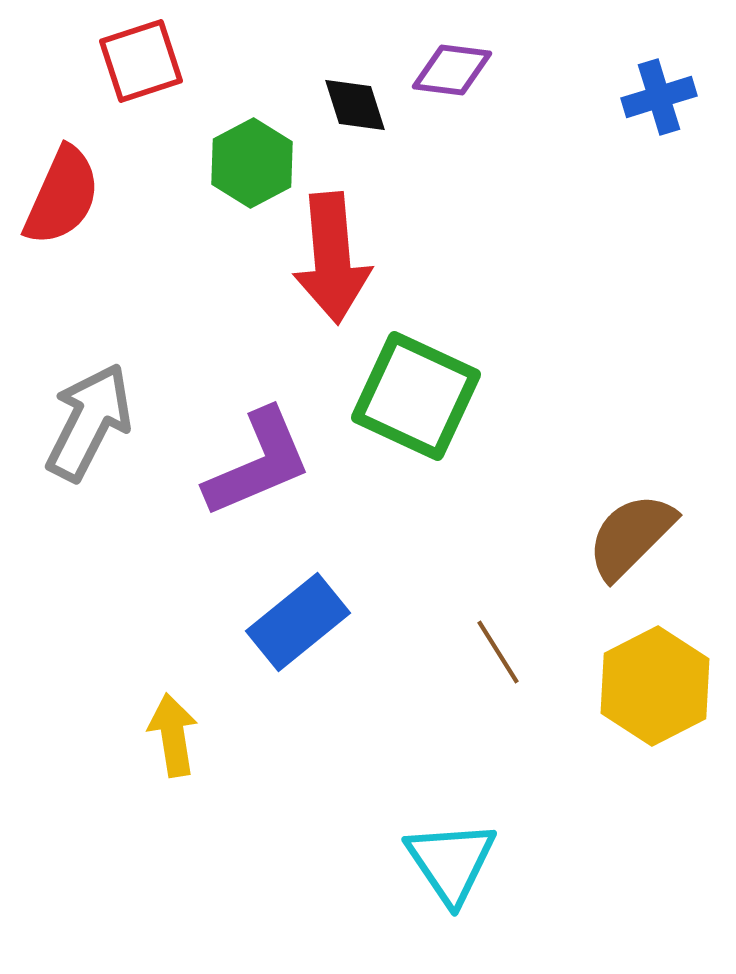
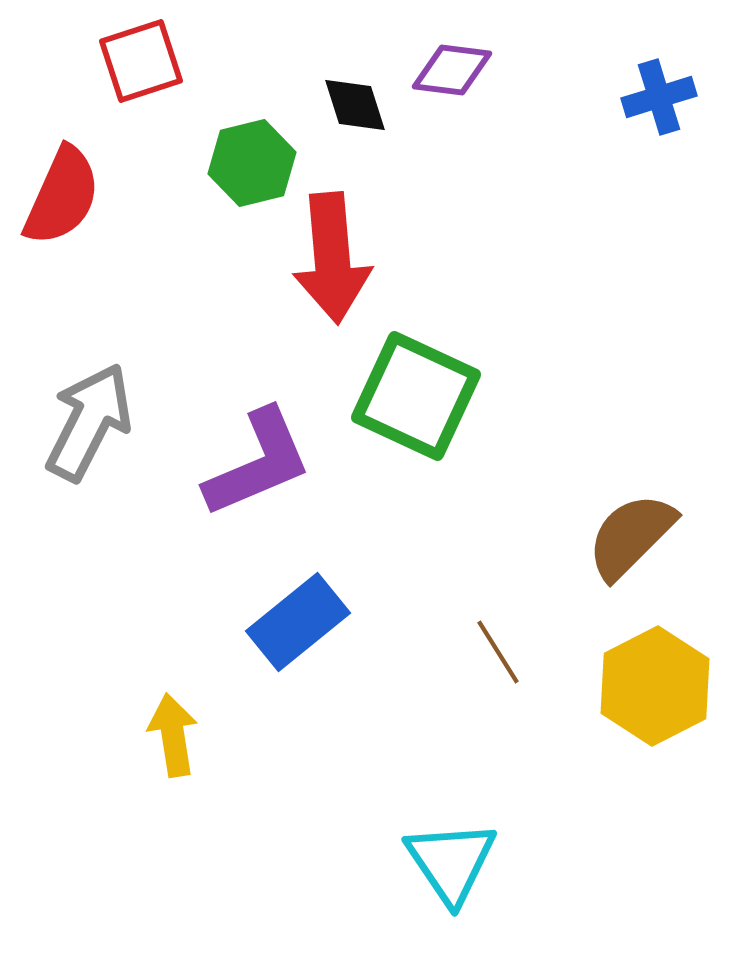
green hexagon: rotated 14 degrees clockwise
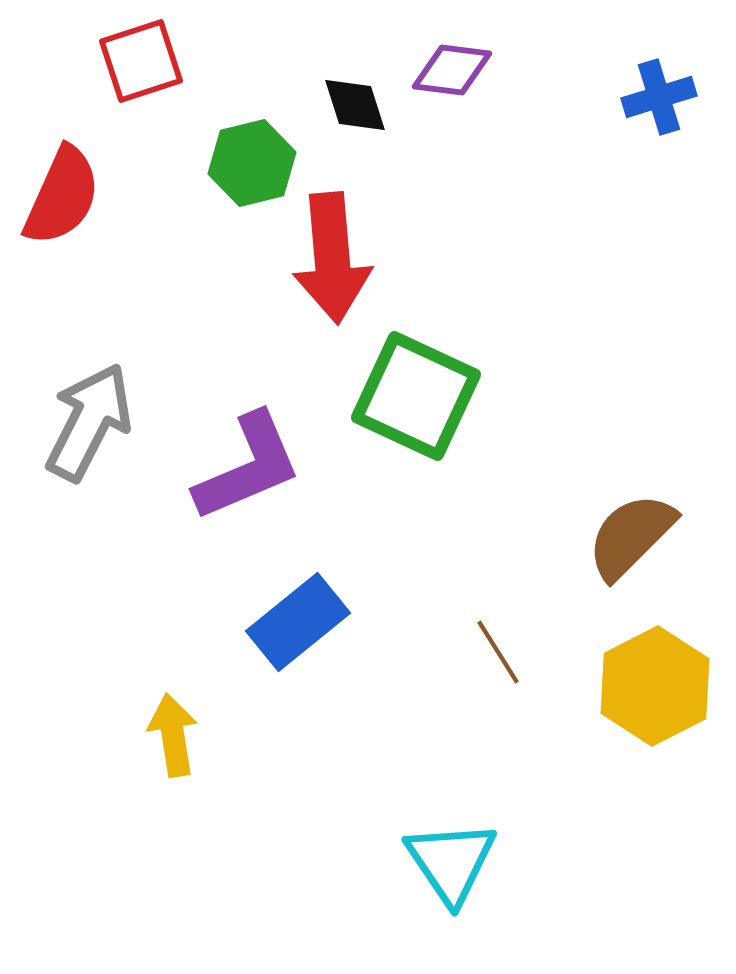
purple L-shape: moved 10 px left, 4 px down
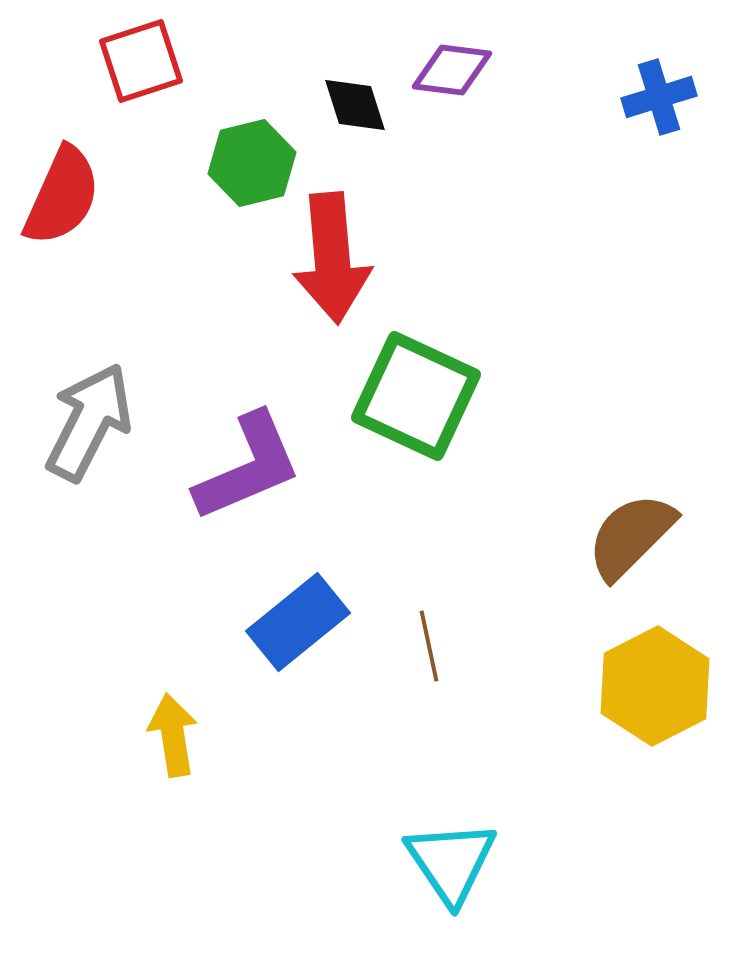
brown line: moved 69 px left, 6 px up; rotated 20 degrees clockwise
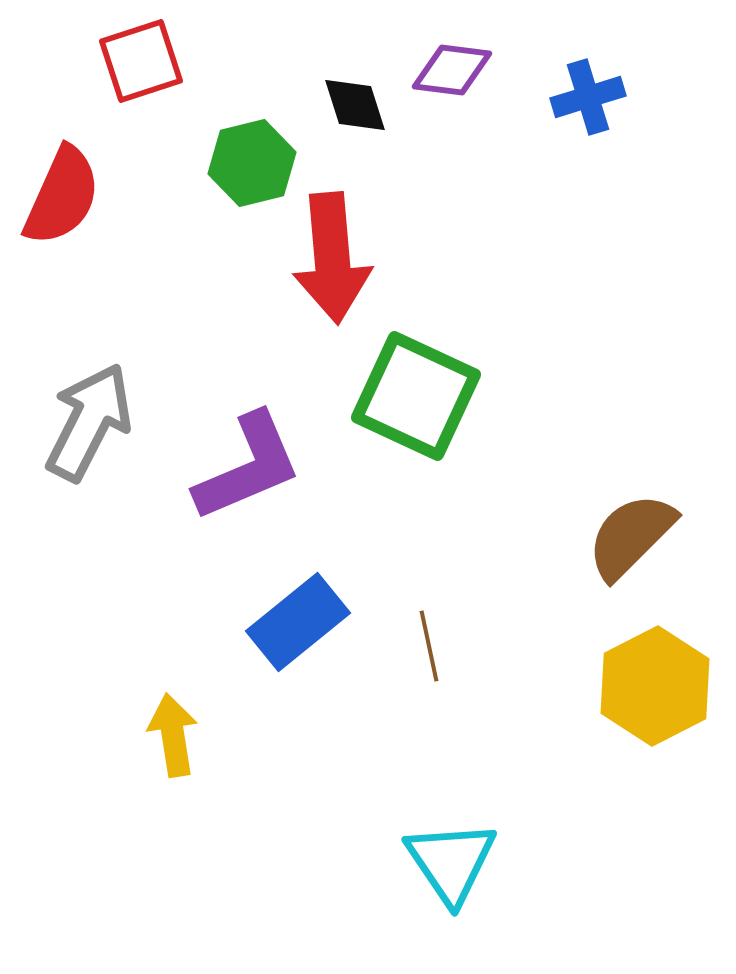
blue cross: moved 71 px left
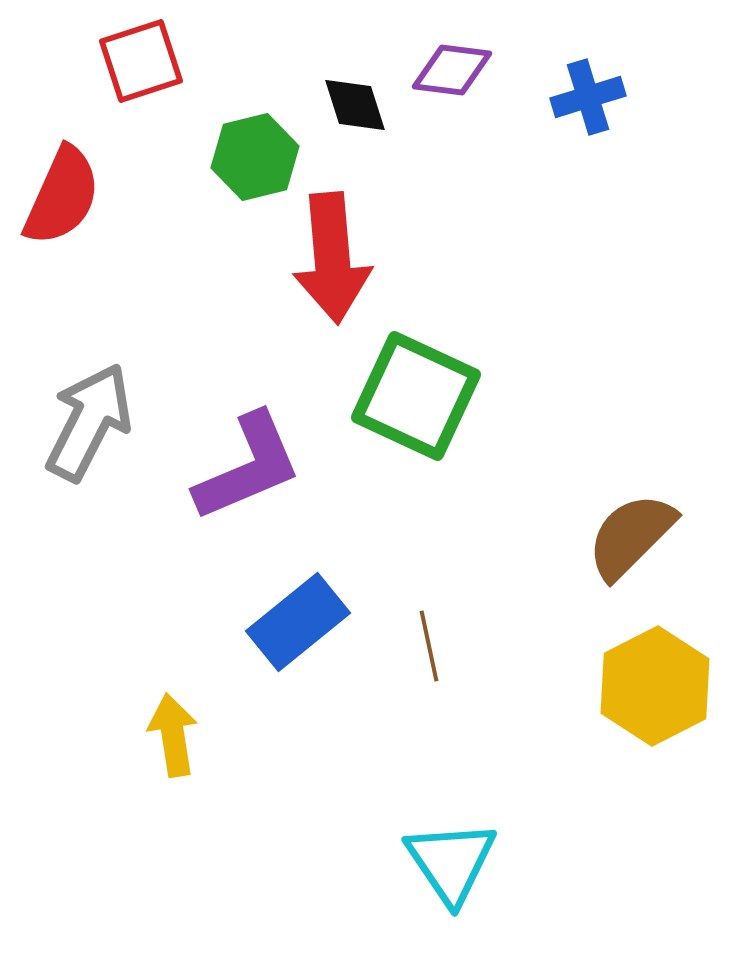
green hexagon: moved 3 px right, 6 px up
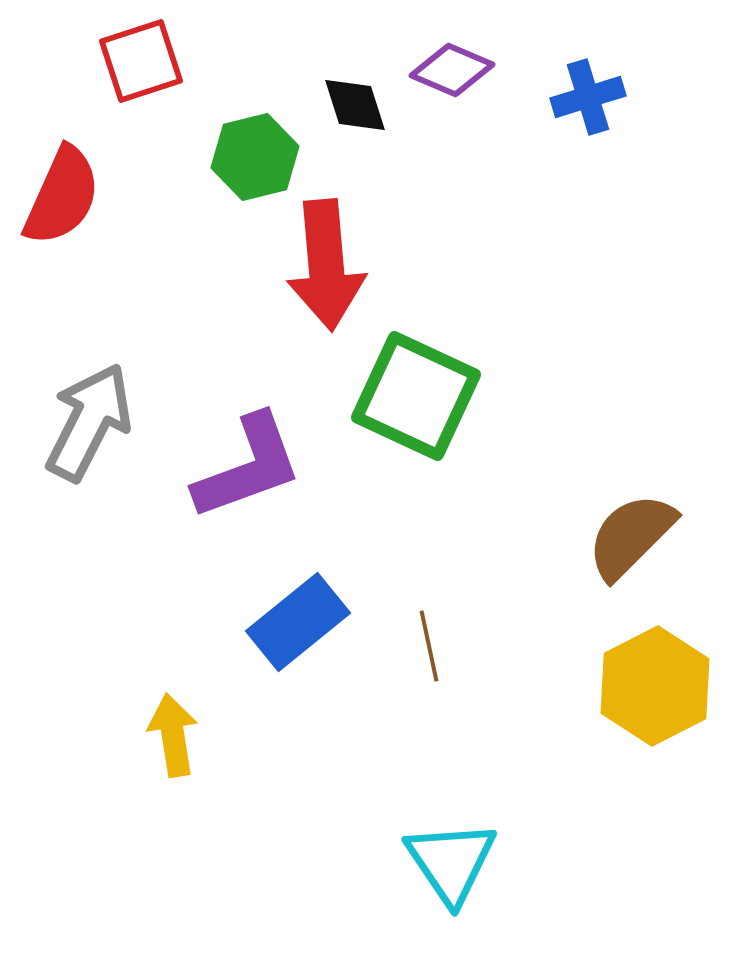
purple diamond: rotated 16 degrees clockwise
red arrow: moved 6 px left, 7 px down
purple L-shape: rotated 3 degrees clockwise
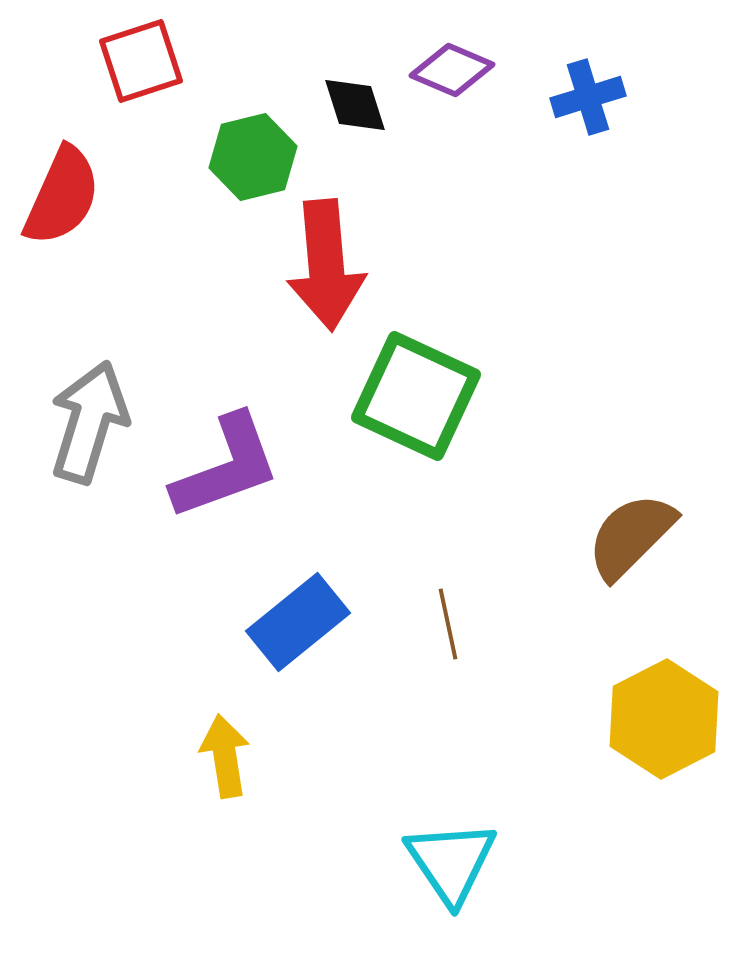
green hexagon: moved 2 px left
gray arrow: rotated 10 degrees counterclockwise
purple L-shape: moved 22 px left
brown line: moved 19 px right, 22 px up
yellow hexagon: moved 9 px right, 33 px down
yellow arrow: moved 52 px right, 21 px down
